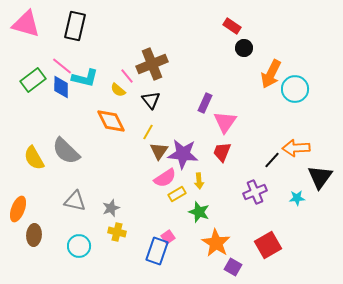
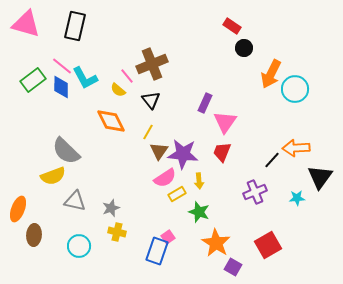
cyan L-shape at (85, 78): rotated 48 degrees clockwise
yellow semicircle at (34, 158): moved 19 px right, 18 px down; rotated 80 degrees counterclockwise
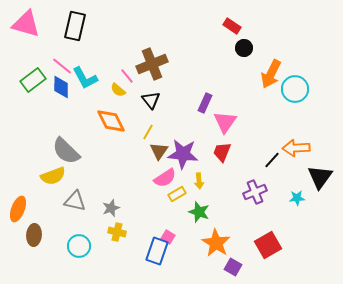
pink square at (168, 237): rotated 24 degrees counterclockwise
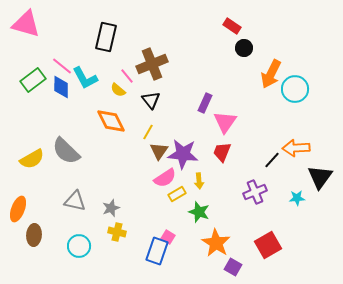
black rectangle at (75, 26): moved 31 px right, 11 px down
yellow semicircle at (53, 176): moved 21 px left, 17 px up; rotated 10 degrees counterclockwise
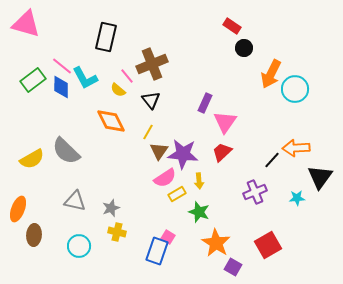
red trapezoid at (222, 152): rotated 25 degrees clockwise
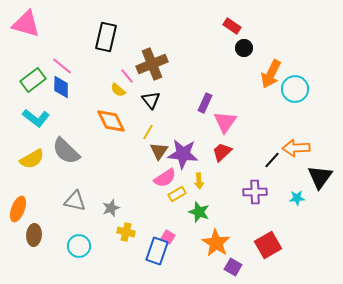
cyan L-shape at (85, 78): moved 49 px left, 40 px down; rotated 24 degrees counterclockwise
purple cross at (255, 192): rotated 20 degrees clockwise
yellow cross at (117, 232): moved 9 px right
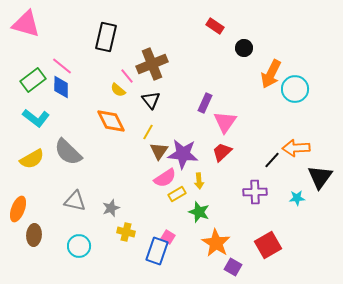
red rectangle at (232, 26): moved 17 px left
gray semicircle at (66, 151): moved 2 px right, 1 px down
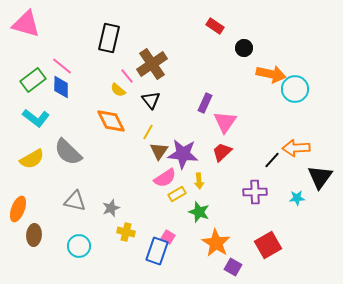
black rectangle at (106, 37): moved 3 px right, 1 px down
brown cross at (152, 64): rotated 12 degrees counterclockwise
orange arrow at (271, 74): rotated 104 degrees counterclockwise
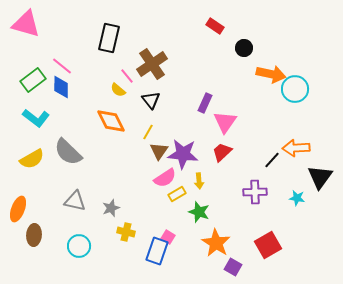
cyan star at (297, 198): rotated 14 degrees clockwise
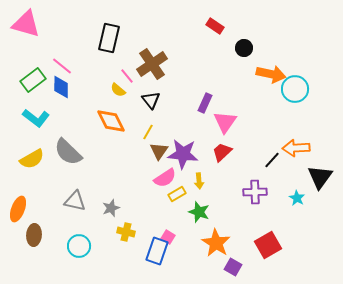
cyan star at (297, 198): rotated 21 degrees clockwise
